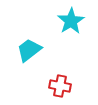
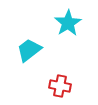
cyan star: moved 3 px left, 2 px down
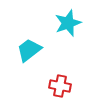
cyan star: rotated 12 degrees clockwise
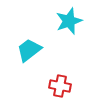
cyan star: moved 1 px right, 2 px up
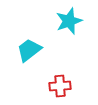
red cross: rotated 15 degrees counterclockwise
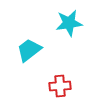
cyan star: moved 2 px down; rotated 12 degrees clockwise
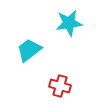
red cross: rotated 20 degrees clockwise
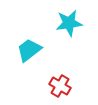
red cross: rotated 15 degrees clockwise
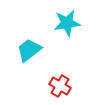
cyan star: moved 2 px left
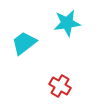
cyan trapezoid: moved 5 px left, 7 px up
